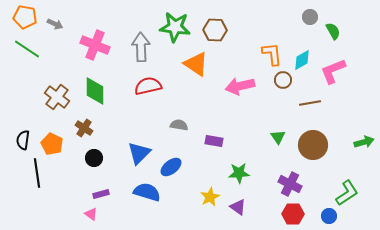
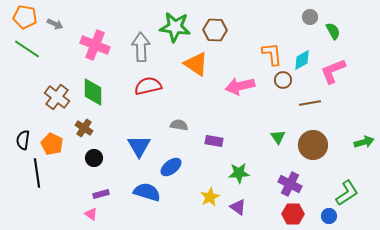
green diamond at (95, 91): moved 2 px left, 1 px down
blue triangle at (139, 153): moved 7 px up; rotated 15 degrees counterclockwise
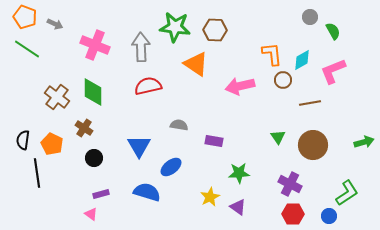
orange pentagon at (25, 17): rotated 10 degrees clockwise
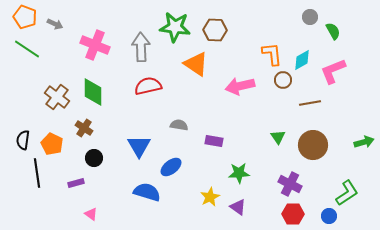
purple rectangle at (101, 194): moved 25 px left, 11 px up
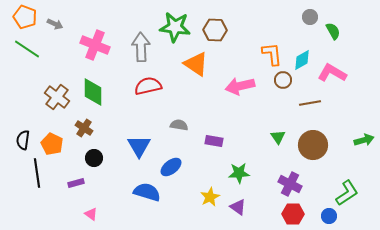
pink L-shape at (333, 71): moved 1 px left, 2 px down; rotated 52 degrees clockwise
green arrow at (364, 142): moved 2 px up
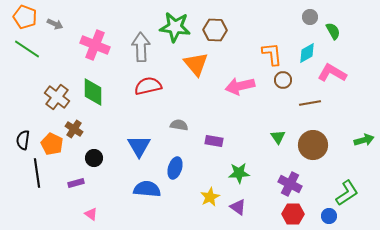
cyan diamond at (302, 60): moved 5 px right, 7 px up
orange triangle at (196, 64): rotated 16 degrees clockwise
brown cross at (84, 128): moved 10 px left, 1 px down
blue ellipse at (171, 167): moved 4 px right, 1 px down; rotated 35 degrees counterclockwise
blue semicircle at (147, 192): moved 3 px up; rotated 12 degrees counterclockwise
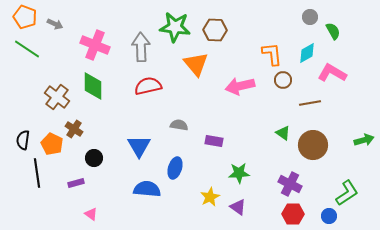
green diamond at (93, 92): moved 6 px up
green triangle at (278, 137): moved 5 px right, 4 px up; rotated 21 degrees counterclockwise
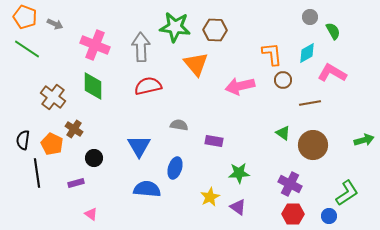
brown cross at (57, 97): moved 4 px left
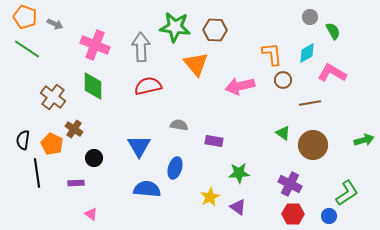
purple rectangle at (76, 183): rotated 14 degrees clockwise
